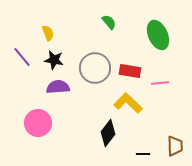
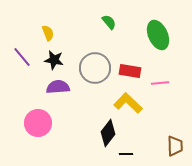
black line: moved 17 px left
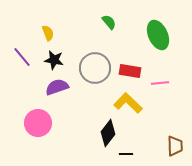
purple semicircle: moved 1 px left; rotated 15 degrees counterclockwise
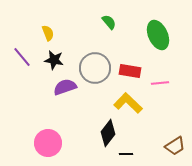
purple semicircle: moved 8 px right
pink circle: moved 10 px right, 20 px down
brown trapezoid: rotated 60 degrees clockwise
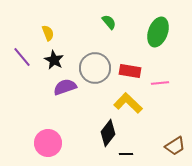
green ellipse: moved 3 px up; rotated 44 degrees clockwise
black star: rotated 18 degrees clockwise
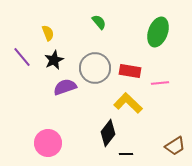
green semicircle: moved 10 px left
black star: rotated 18 degrees clockwise
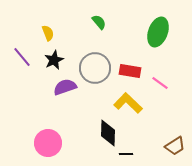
pink line: rotated 42 degrees clockwise
black diamond: rotated 36 degrees counterclockwise
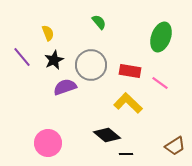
green ellipse: moved 3 px right, 5 px down
gray circle: moved 4 px left, 3 px up
black diamond: moved 1 px left, 2 px down; rotated 52 degrees counterclockwise
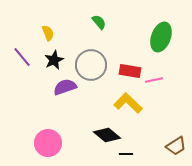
pink line: moved 6 px left, 3 px up; rotated 48 degrees counterclockwise
brown trapezoid: moved 1 px right
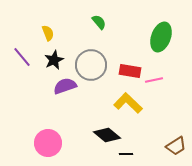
purple semicircle: moved 1 px up
